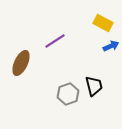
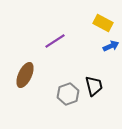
brown ellipse: moved 4 px right, 12 px down
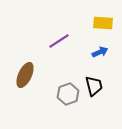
yellow rectangle: rotated 24 degrees counterclockwise
purple line: moved 4 px right
blue arrow: moved 11 px left, 6 px down
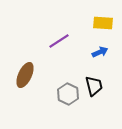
gray hexagon: rotated 15 degrees counterclockwise
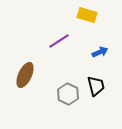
yellow rectangle: moved 16 px left, 8 px up; rotated 12 degrees clockwise
black trapezoid: moved 2 px right
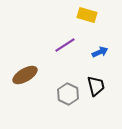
purple line: moved 6 px right, 4 px down
brown ellipse: rotated 35 degrees clockwise
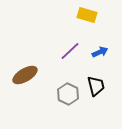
purple line: moved 5 px right, 6 px down; rotated 10 degrees counterclockwise
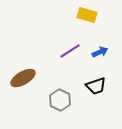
purple line: rotated 10 degrees clockwise
brown ellipse: moved 2 px left, 3 px down
black trapezoid: rotated 85 degrees clockwise
gray hexagon: moved 8 px left, 6 px down
